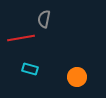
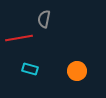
red line: moved 2 px left
orange circle: moved 6 px up
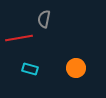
orange circle: moved 1 px left, 3 px up
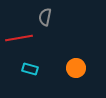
gray semicircle: moved 1 px right, 2 px up
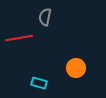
cyan rectangle: moved 9 px right, 14 px down
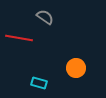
gray semicircle: rotated 114 degrees clockwise
red line: rotated 20 degrees clockwise
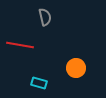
gray semicircle: rotated 42 degrees clockwise
red line: moved 1 px right, 7 px down
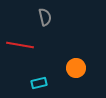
cyan rectangle: rotated 28 degrees counterclockwise
